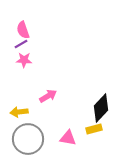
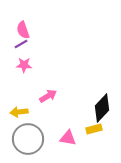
pink star: moved 5 px down
black diamond: moved 1 px right
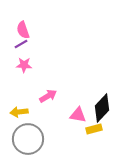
pink triangle: moved 10 px right, 23 px up
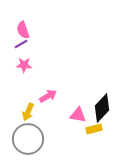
yellow arrow: moved 9 px right; rotated 60 degrees counterclockwise
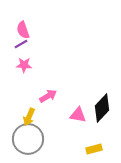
yellow arrow: moved 1 px right, 5 px down
yellow rectangle: moved 20 px down
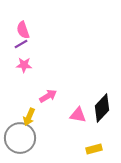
gray circle: moved 8 px left, 1 px up
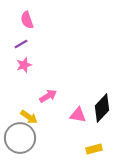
pink semicircle: moved 4 px right, 10 px up
pink star: rotated 21 degrees counterclockwise
yellow arrow: rotated 78 degrees counterclockwise
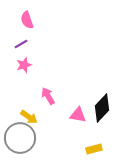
pink arrow: rotated 90 degrees counterclockwise
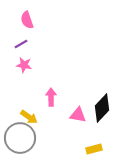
pink star: rotated 28 degrees clockwise
pink arrow: moved 3 px right, 1 px down; rotated 30 degrees clockwise
